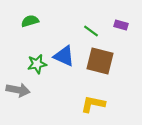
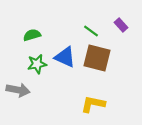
green semicircle: moved 2 px right, 14 px down
purple rectangle: rotated 32 degrees clockwise
blue triangle: moved 1 px right, 1 px down
brown square: moved 3 px left, 3 px up
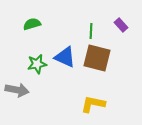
green line: rotated 56 degrees clockwise
green semicircle: moved 11 px up
gray arrow: moved 1 px left
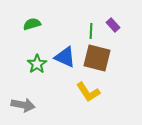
purple rectangle: moved 8 px left
green star: rotated 24 degrees counterclockwise
gray arrow: moved 6 px right, 15 px down
yellow L-shape: moved 5 px left, 12 px up; rotated 135 degrees counterclockwise
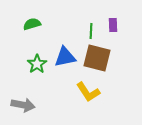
purple rectangle: rotated 40 degrees clockwise
blue triangle: rotated 35 degrees counterclockwise
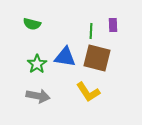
green semicircle: rotated 150 degrees counterclockwise
blue triangle: rotated 20 degrees clockwise
gray arrow: moved 15 px right, 9 px up
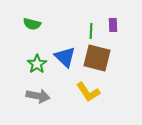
blue triangle: rotated 35 degrees clockwise
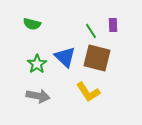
green line: rotated 35 degrees counterclockwise
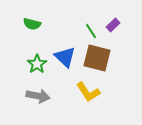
purple rectangle: rotated 48 degrees clockwise
